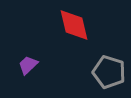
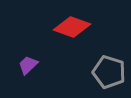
red diamond: moved 2 px left, 2 px down; rotated 57 degrees counterclockwise
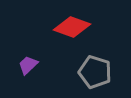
gray pentagon: moved 14 px left
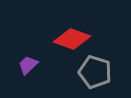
red diamond: moved 12 px down
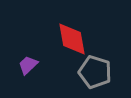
red diamond: rotated 60 degrees clockwise
